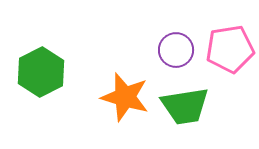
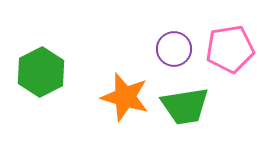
purple circle: moved 2 px left, 1 px up
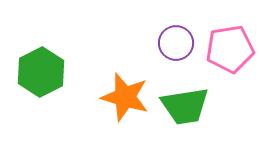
purple circle: moved 2 px right, 6 px up
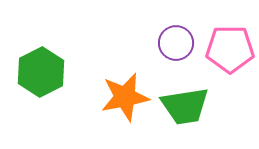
pink pentagon: rotated 9 degrees clockwise
orange star: rotated 27 degrees counterclockwise
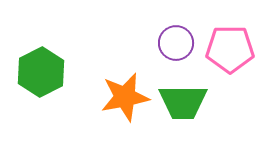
green trapezoid: moved 2 px left, 4 px up; rotated 9 degrees clockwise
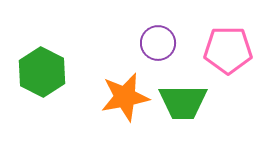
purple circle: moved 18 px left
pink pentagon: moved 2 px left, 1 px down
green hexagon: moved 1 px right; rotated 6 degrees counterclockwise
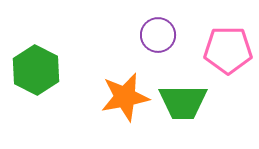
purple circle: moved 8 px up
green hexagon: moved 6 px left, 2 px up
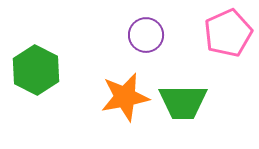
purple circle: moved 12 px left
pink pentagon: moved 17 px up; rotated 24 degrees counterclockwise
